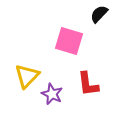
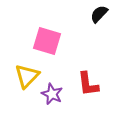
pink square: moved 22 px left
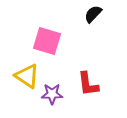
black semicircle: moved 6 px left
yellow triangle: rotated 40 degrees counterclockwise
purple star: rotated 25 degrees counterclockwise
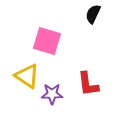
black semicircle: rotated 18 degrees counterclockwise
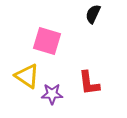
red L-shape: moved 1 px right, 1 px up
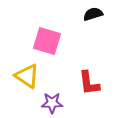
black semicircle: rotated 48 degrees clockwise
purple star: moved 9 px down
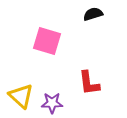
yellow triangle: moved 6 px left, 20 px down; rotated 8 degrees clockwise
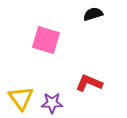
pink square: moved 1 px left, 1 px up
red L-shape: rotated 120 degrees clockwise
yellow triangle: moved 2 px down; rotated 12 degrees clockwise
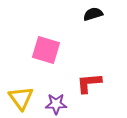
pink square: moved 10 px down
red L-shape: rotated 28 degrees counterclockwise
purple star: moved 4 px right, 1 px down
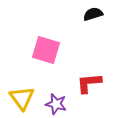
yellow triangle: moved 1 px right
purple star: rotated 15 degrees clockwise
